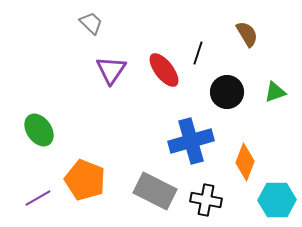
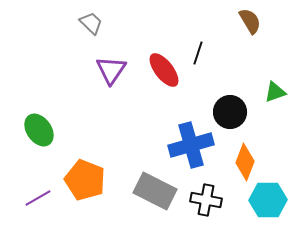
brown semicircle: moved 3 px right, 13 px up
black circle: moved 3 px right, 20 px down
blue cross: moved 4 px down
cyan hexagon: moved 9 px left
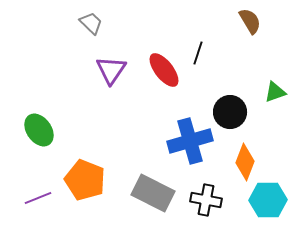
blue cross: moved 1 px left, 4 px up
gray rectangle: moved 2 px left, 2 px down
purple line: rotated 8 degrees clockwise
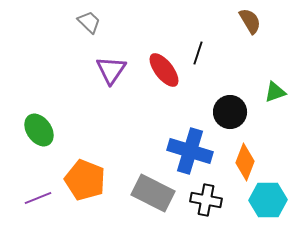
gray trapezoid: moved 2 px left, 1 px up
blue cross: moved 10 px down; rotated 33 degrees clockwise
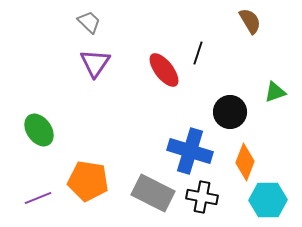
purple triangle: moved 16 px left, 7 px up
orange pentagon: moved 3 px right, 1 px down; rotated 12 degrees counterclockwise
black cross: moved 4 px left, 3 px up
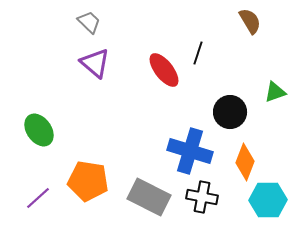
purple triangle: rotated 24 degrees counterclockwise
gray rectangle: moved 4 px left, 4 px down
purple line: rotated 20 degrees counterclockwise
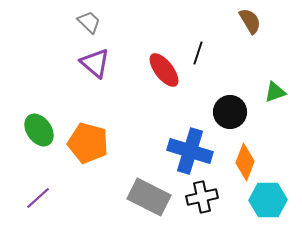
orange pentagon: moved 38 px up; rotated 6 degrees clockwise
black cross: rotated 24 degrees counterclockwise
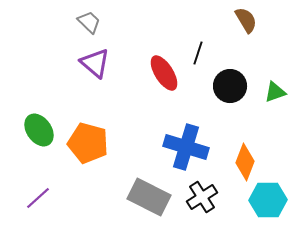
brown semicircle: moved 4 px left, 1 px up
red ellipse: moved 3 px down; rotated 6 degrees clockwise
black circle: moved 26 px up
blue cross: moved 4 px left, 4 px up
black cross: rotated 20 degrees counterclockwise
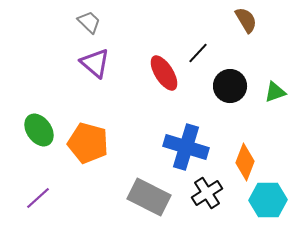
black line: rotated 25 degrees clockwise
black cross: moved 5 px right, 4 px up
